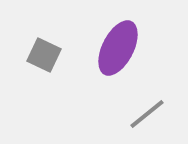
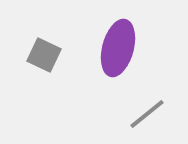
purple ellipse: rotated 12 degrees counterclockwise
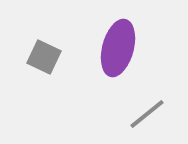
gray square: moved 2 px down
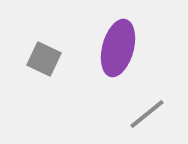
gray square: moved 2 px down
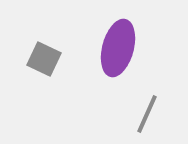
gray line: rotated 27 degrees counterclockwise
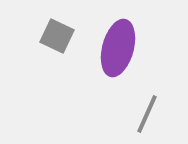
gray square: moved 13 px right, 23 px up
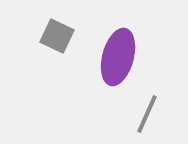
purple ellipse: moved 9 px down
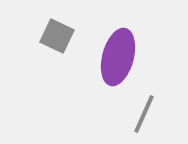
gray line: moved 3 px left
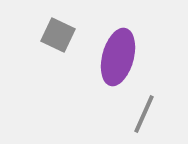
gray square: moved 1 px right, 1 px up
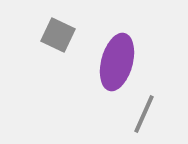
purple ellipse: moved 1 px left, 5 px down
